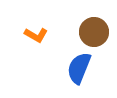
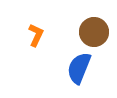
orange L-shape: rotated 95 degrees counterclockwise
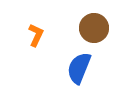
brown circle: moved 4 px up
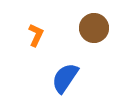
blue semicircle: moved 14 px left, 10 px down; rotated 12 degrees clockwise
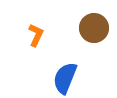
blue semicircle: rotated 12 degrees counterclockwise
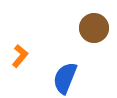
orange L-shape: moved 16 px left, 21 px down; rotated 15 degrees clockwise
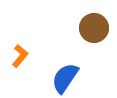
blue semicircle: rotated 12 degrees clockwise
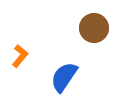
blue semicircle: moved 1 px left, 1 px up
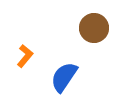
orange L-shape: moved 5 px right
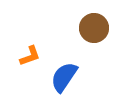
orange L-shape: moved 5 px right; rotated 30 degrees clockwise
